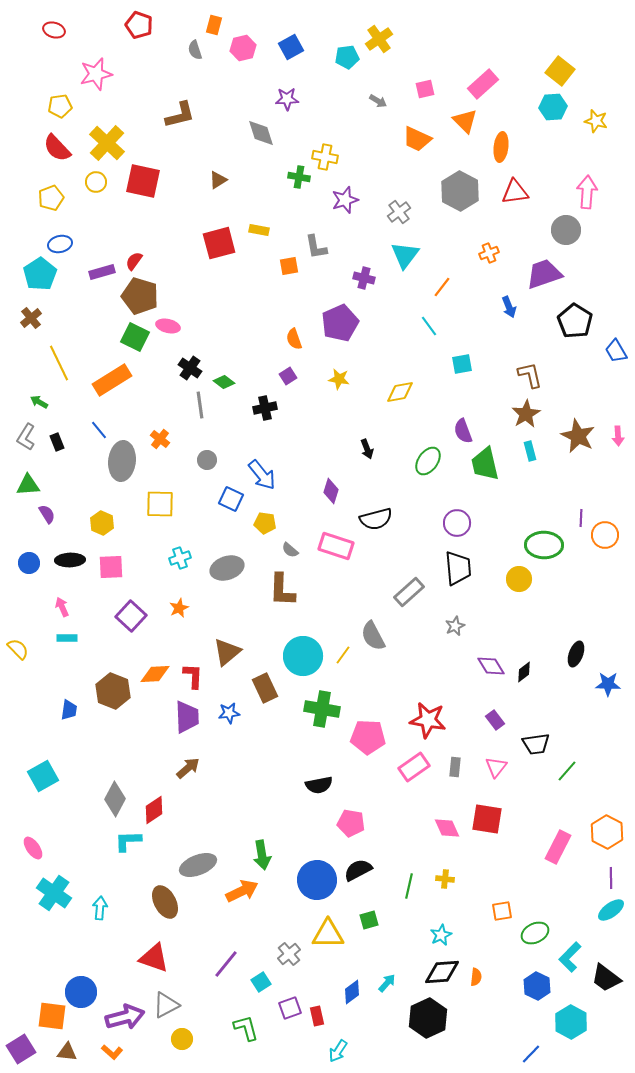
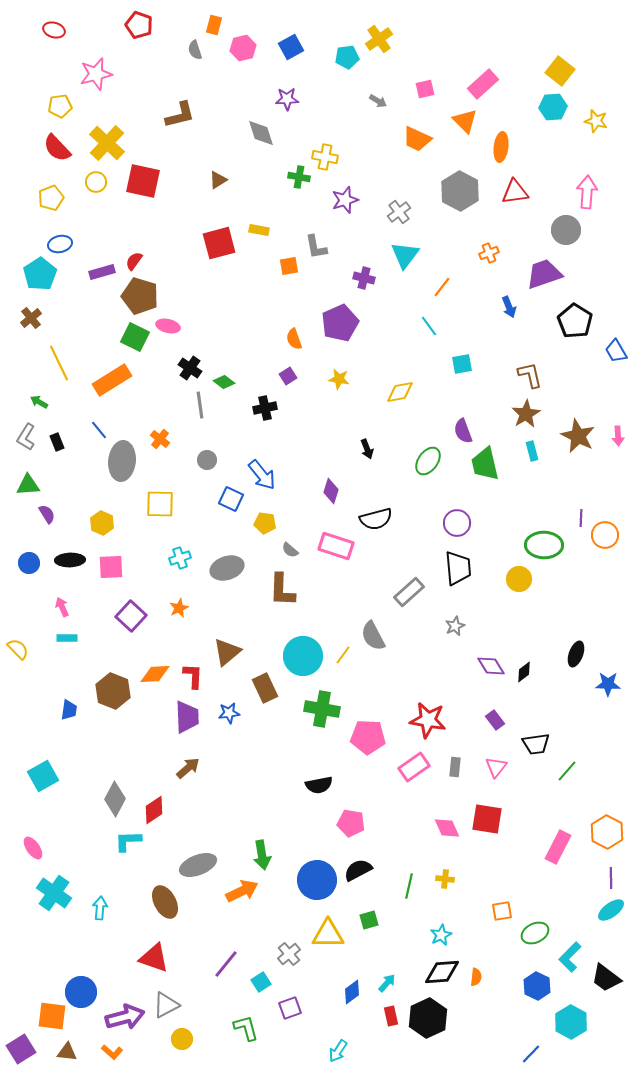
cyan rectangle at (530, 451): moved 2 px right
red rectangle at (317, 1016): moved 74 px right
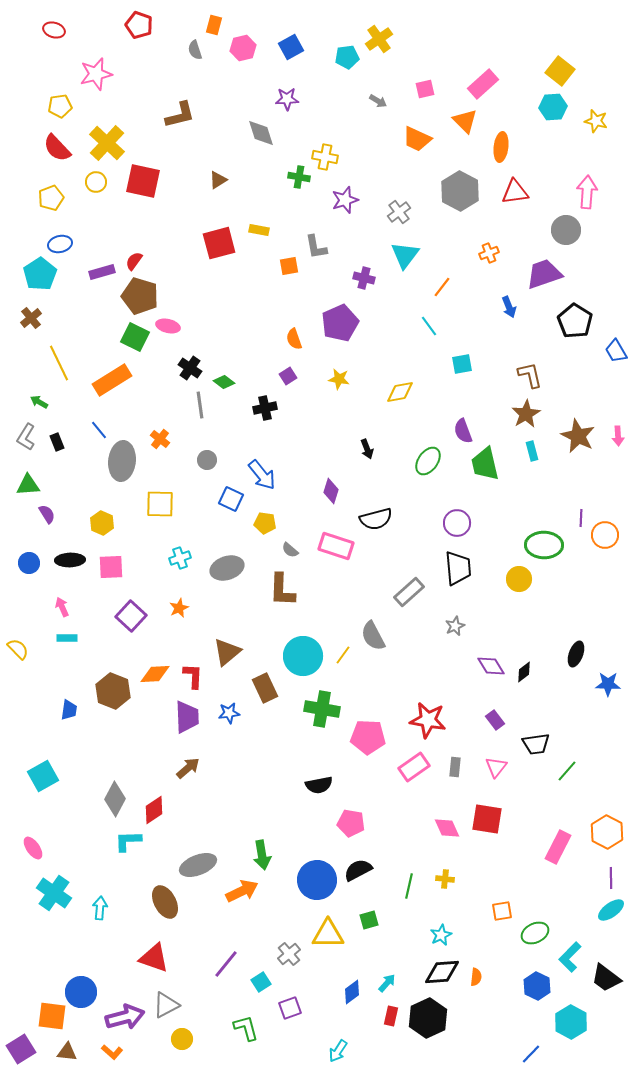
red rectangle at (391, 1016): rotated 24 degrees clockwise
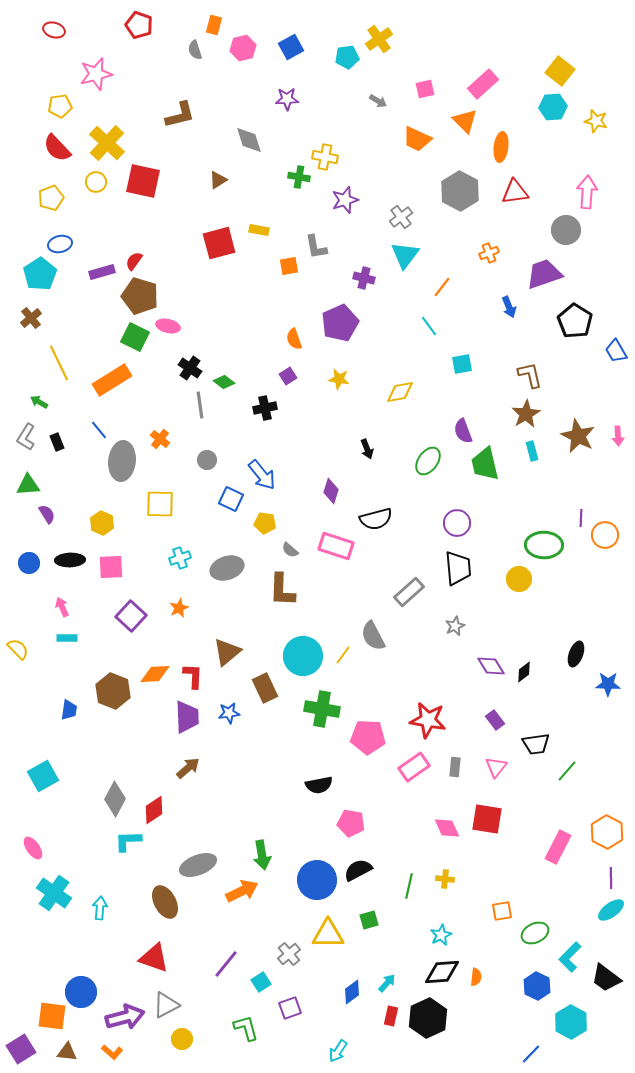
gray diamond at (261, 133): moved 12 px left, 7 px down
gray cross at (399, 212): moved 2 px right, 5 px down
